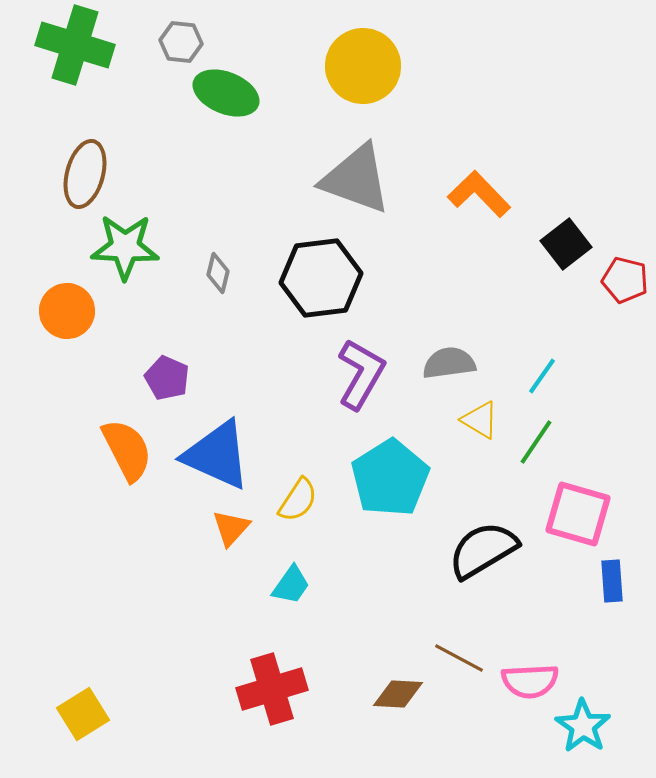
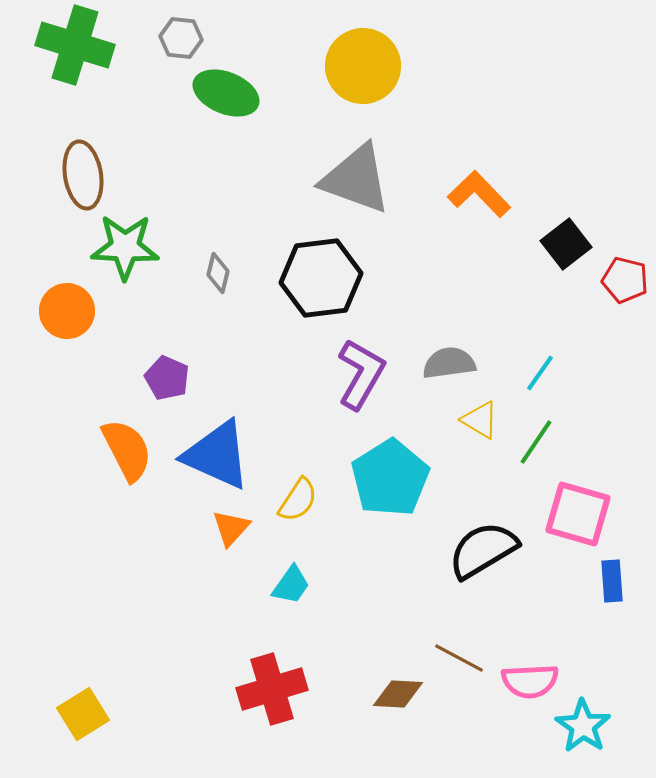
gray hexagon: moved 4 px up
brown ellipse: moved 2 px left, 1 px down; rotated 24 degrees counterclockwise
cyan line: moved 2 px left, 3 px up
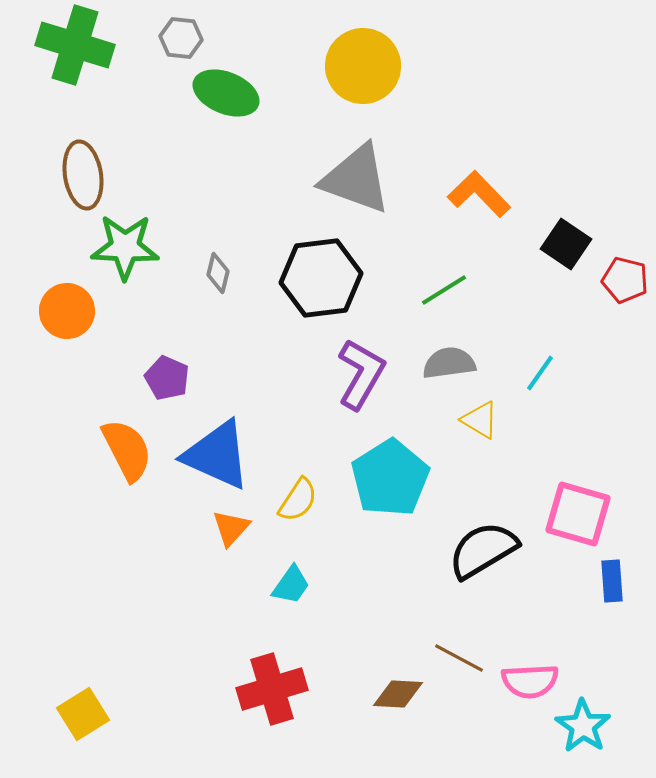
black square: rotated 18 degrees counterclockwise
green line: moved 92 px left, 152 px up; rotated 24 degrees clockwise
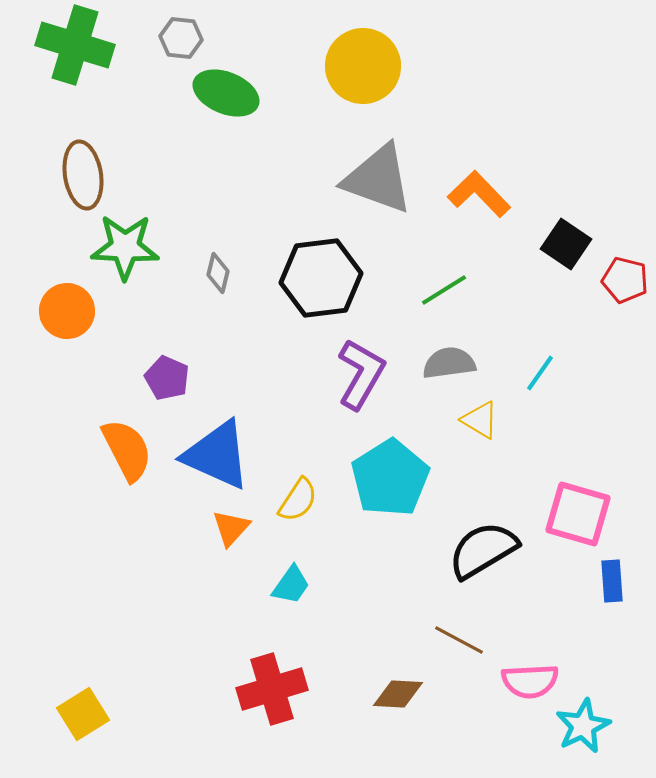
gray triangle: moved 22 px right
brown line: moved 18 px up
cyan star: rotated 12 degrees clockwise
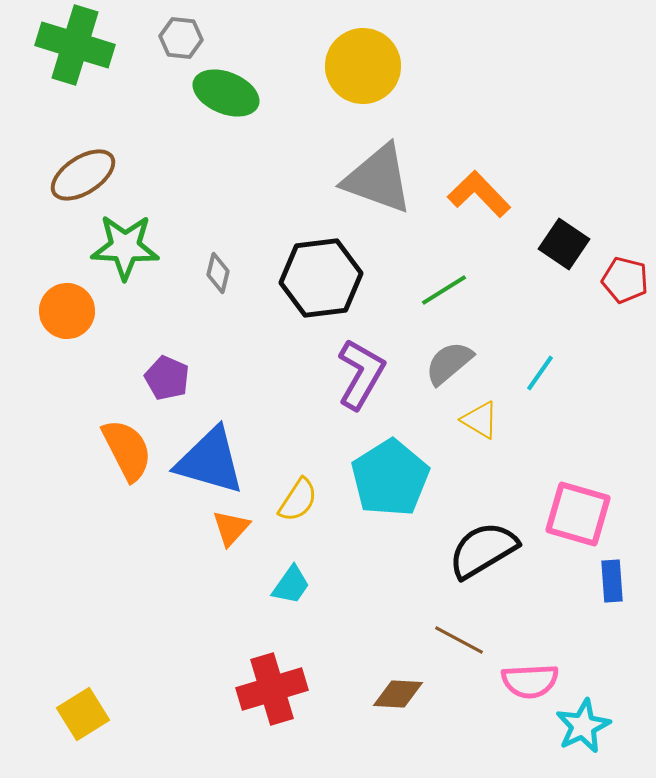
brown ellipse: rotated 66 degrees clockwise
black square: moved 2 px left
gray semicircle: rotated 32 degrees counterclockwise
blue triangle: moved 7 px left, 6 px down; rotated 8 degrees counterclockwise
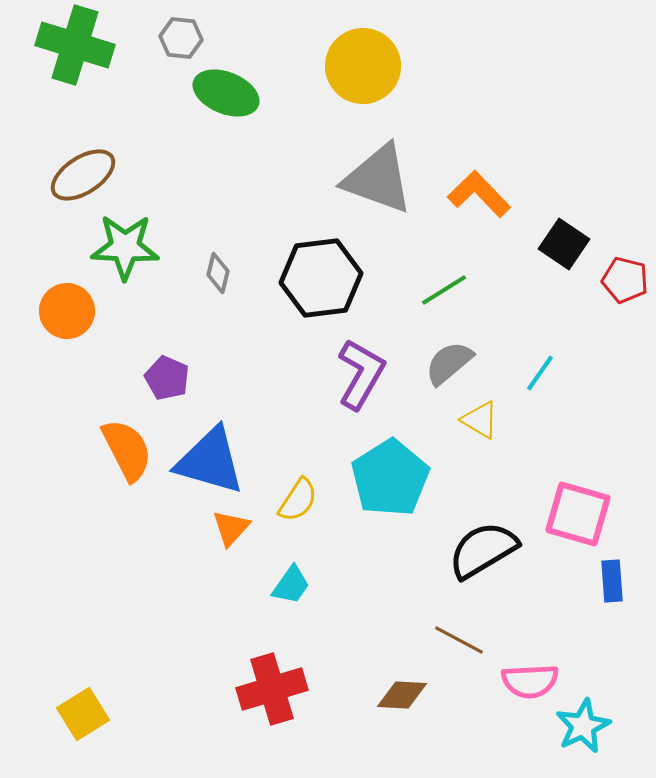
brown diamond: moved 4 px right, 1 px down
